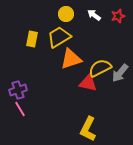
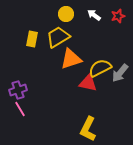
yellow trapezoid: moved 1 px left
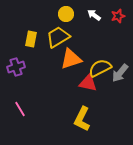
yellow rectangle: moved 1 px left
purple cross: moved 2 px left, 23 px up
yellow L-shape: moved 6 px left, 10 px up
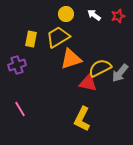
purple cross: moved 1 px right, 2 px up
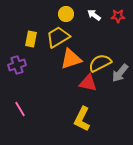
red star: rotated 16 degrees clockwise
yellow semicircle: moved 5 px up
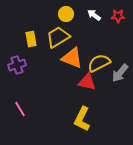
yellow rectangle: rotated 21 degrees counterclockwise
orange triangle: moved 1 px right, 1 px up; rotated 40 degrees clockwise
yellow semicircle: moved 1 px left
red triangle: moved 1 px left, 1 px up
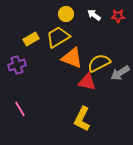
yellow rectangle: rotated 70 degrees clockwise
gray arrow: rotated 18 degrees clockwise
